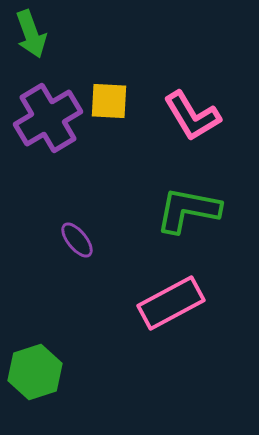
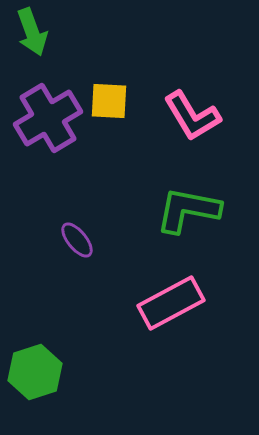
green arrow: moved 1 px right, 2 px up
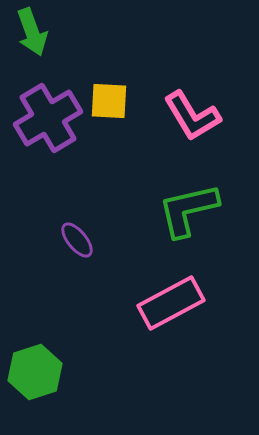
green L-shape: rotated 24 degrees counterclockwise
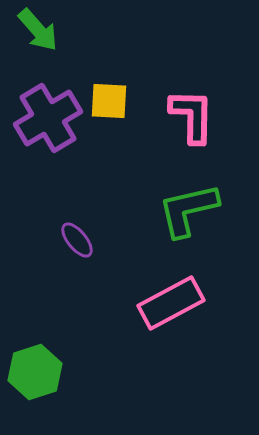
green arrow: moved 6 px right, 2 px up; rotated 21 degrees counterclockwise
pink L-shape: rotated 148 degrees counterclockwise
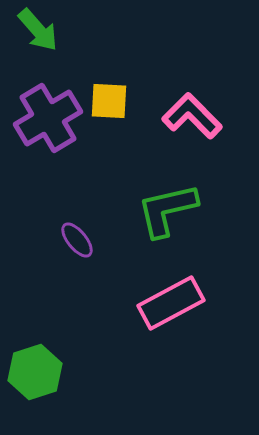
pink L-shape: rotated 46 degrees counterclockwise
green L-shape: moved 21 px left
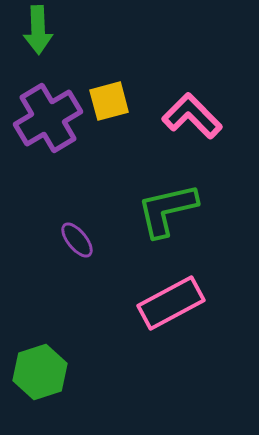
green arrow: rotated 39 degrees clockwise
yellow square: rotated 18 degrees counterclockwise
green hexagon: moved 5 px right
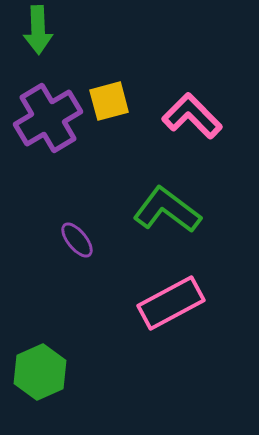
green L-shape: rotated 50 degrees clockwise
green hexagon: rotated 6 degrees counterclockwise
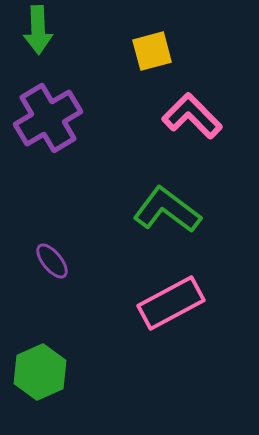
yellow square: moved 43 px right, 50 px up
purple ellipse: moved 25 px left, 21 px down
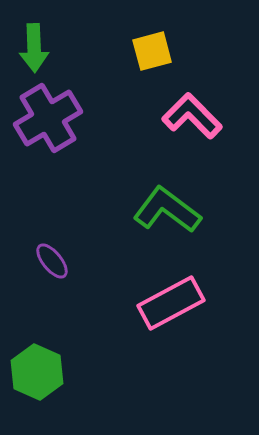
green arrow: moved 4 px left, 18 px down
green hexagon: moved 3 px left; rotated 12 degrees counterclockwise
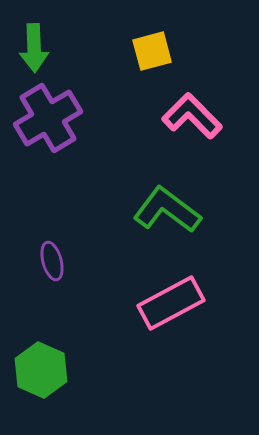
purple ellipse: rotated 24 degrees clockwise
green hexagon: moved 4 px right, 2 px up
